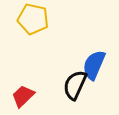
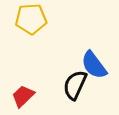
yellow pentagon: moved 2 px left; rotated 16 degrees counterclockwise
blue semicircle: rotated 60 degrees counterclockwise
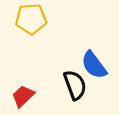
black semicircle: rotated 136 degrees clockwise
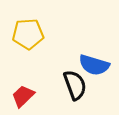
yellow pentagon: moved 3 px left, 15 px down
blue semicircle: rotated 36 degrees counterclockwise
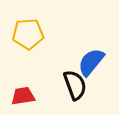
blue semicircle: moved 3 px left, 3 px up; rotated 112 degrees clockwise
red trapezoid: rotated 35 degrees clockwise
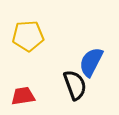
yellow pentagon: moved 2 px down
blue semicircle: rotated 12 degrees counterclockwise
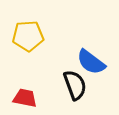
blue semicircle: rotated 80 degrees counterclockwise
red trapezoid: moved 2 px right, 2 px down; rotated 20 degrees clockwise
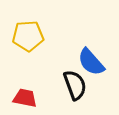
blue semicircle: rotated 12 degrees clockwise
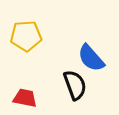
yellow pentagon: moved 2 px left
blue semicircle: moved 4 px up
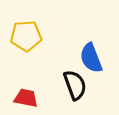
blue semicircle: rotated 20 degrees clockwise
red trapezoid: moved 1 px right
